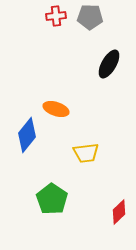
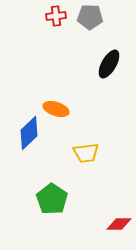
blue diamond: moved 2 px right, 2 px up; rotated 8 degrees clockwise
red diamond: moved 12 px down; rotated 45 degrees clockwise
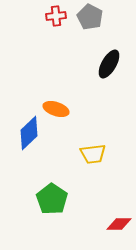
gray pentagon: rotated 25 degrees clockwise
yellow trapezoid: moved 7 px right, 1 px down
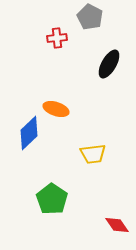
red cross: moved 1 px right, 22 px down
red diamond: moved 2 px left, 1 px down; rotated 55 degrees clockwise
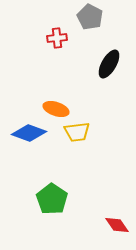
blue diamond: rotated 64 degrees clockwise
yellow trapezoid: moved 16 px left, 22 px up
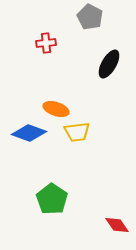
red cross: moved 11 px left, 5 px down
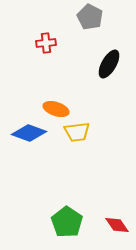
green pentagon: moved 15 px right, 23 px down
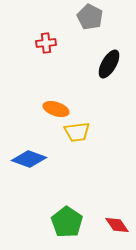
blue diamond: moved 26 px down
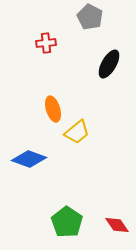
orange ellipse: moved 3 px left; rotated 55 degrees clockwise
yellow trapezoid: rotated 32 degrees counterclockwise
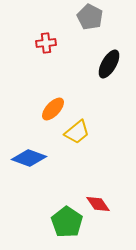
orange ellipse: rotated 60 degrees clockwise
blue diamond: moved 1 px up
red diamond: moved 19 px left, 21 px up
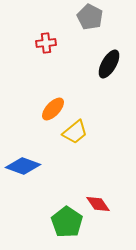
yellow trapezoid: moved 2 px left
blue diamond: moved 6 px left, 8 px down
